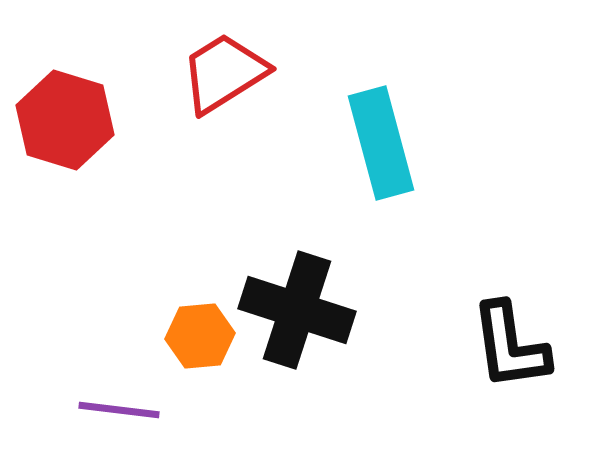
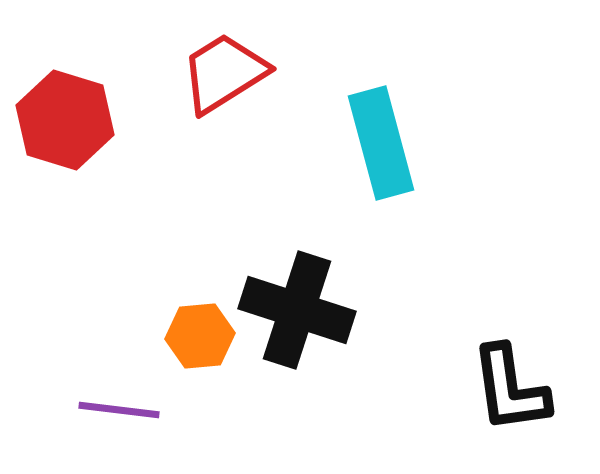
black L-shape: moved 43 px down
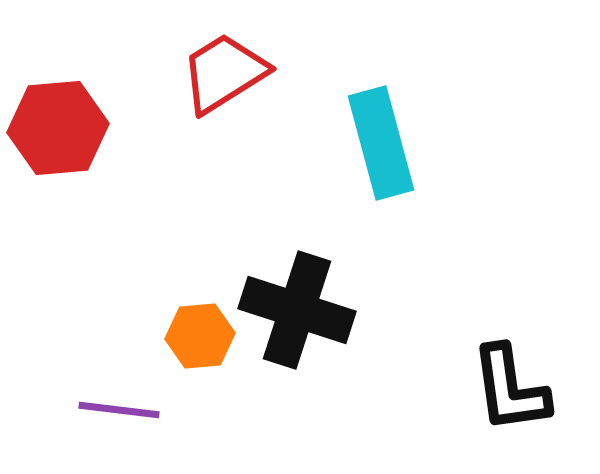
red hexagon: moved 7 px left, 8 px down; rotated 22 degrees counterclockwise
